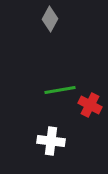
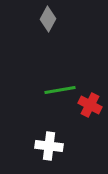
gray diamond: moved 2 px left
white cross: moved 2 px left, 5 px down
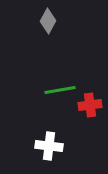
gray diamond: moved 2 px down
red cross: rotated 35 degrees counterclockwise
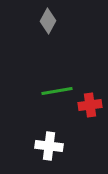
green line: moved 3 px left, 1 px down
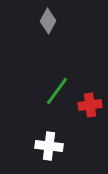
green line: rotated 44 degrees counterclockwise
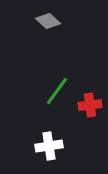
gray diamond: rotated 75 degrees counterclockwise
white cross: rotated 16 degrees counterclockwise
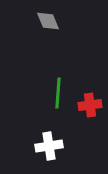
gray diamond: rotated 25 degrees clockwise
green line: moved 1 px right, 2 px down; rotated 32 degrees counterclockwise
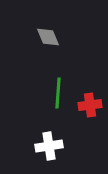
gray diamond: moved 16 px down
